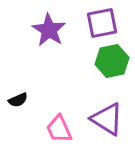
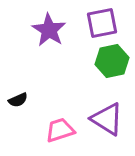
pink trapezoid: moved 1 px right, 1 px down; rotated 96 degrees clockwise
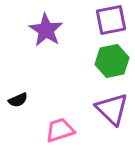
purple square: moved 9 px right, 3 px up
purple star: moved 3 px left
purple triangle: moved 5 px right, 10 px up; rotated 12 degrees clockwise
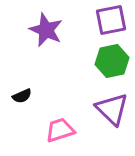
purple star: rotated 8 degrees counterclockwise
black semicircle: moved 4 px right, 4 px up
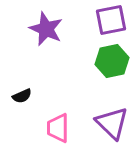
purple star: moved 1 px up
purple triangle: moved 14 px down
pink trapezoid: moved 2 px left, 2 px up; rotated 72 degrees counterclockwise
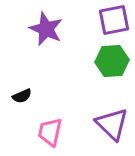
purple square: moved 3 px right
green hexagon: rotated 8 degrees clockwise
purple triangle: moved 1 px down
pink trapezoid: moved 8 px left, 4 px down; rotated 12 degrees clockwise
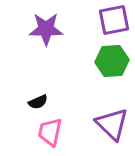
purple star: rotated 24 degrees counterclockwise
black semicircle: moved 16 px right, 6 px down
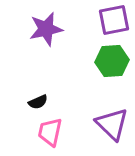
purple star: rotated 12 degrees counterclockwise
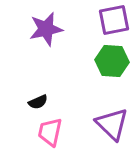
green hexagon: rotated 8 degrees clockwise
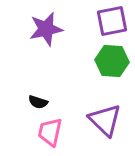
purple square: moved 2 px left, 1 px down
black semicircle: rotated 42 degrees clockwise
purple triangle: moved 7 px left, 4 px up
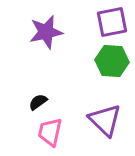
purple square: moved 1 px down
purple star: moved 3 px down
black semicircle: rotated 126 degrees clockwise
